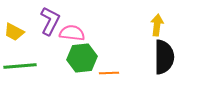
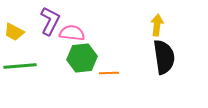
black semicircle: rotated 8 degrees counterclockwise
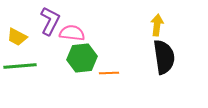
yellow trapezoid: moved 3 px right, 5 px down
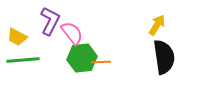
yellow arrow: rotated 25 degrees clockwise
pink semicircle: rotated 45 degrees clockwise
green line: moved 3 px right, 6 px up
orange line: moved 8 px left, 11 px up
